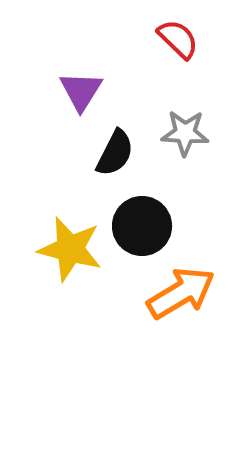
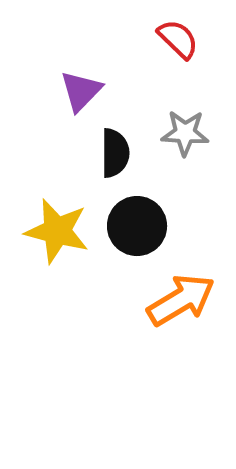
purple triangle: rotated 12 degrees clockwise
black semicircle: rotated 27 degrees counterclockwise
black circle: moved 5 px left
yellow star: moved 13 px left, 18 px up
orange arrow: moved 7 px down
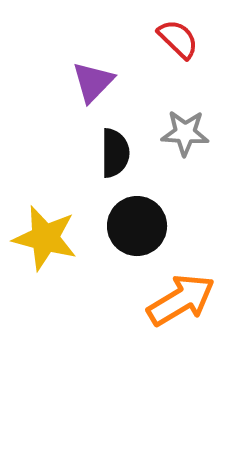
purple triangle: moved 12 px right, 9 px up
yellow star: moved 12 px left, 7 px down
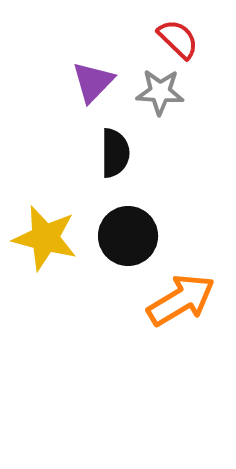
gray star: moved 25 px left, 41 px up
black circle: moved 9 px left, 10 px down
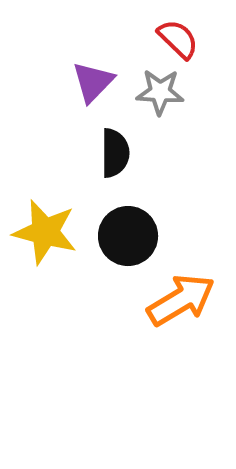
yellow star: moved 6 px up
